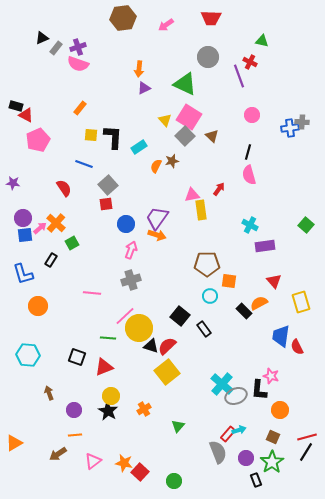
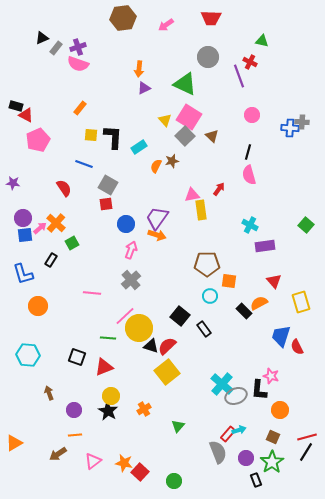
blue cross at (290, 128): rotated 12 degrees clockwise
gray square at (108, 185): rotated 18 degrees counterclockwise
gray cross at (131, 280): rotated 24 degrees counterclockwise
blue trapezoid at (281, 336): rotated 10 degrees clockwise
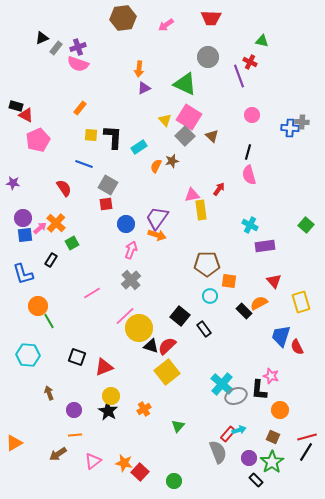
pink line at (92, 293): rotated 36 degrees counterclockwise
green line at (108, 338): moved 59 px left, 17 px up; rotated 56 degrees clockwise
purple circle at (246, 458): moved 3 px right
black rectangle at (256, 480): rotated 24 degrees counterclockwise
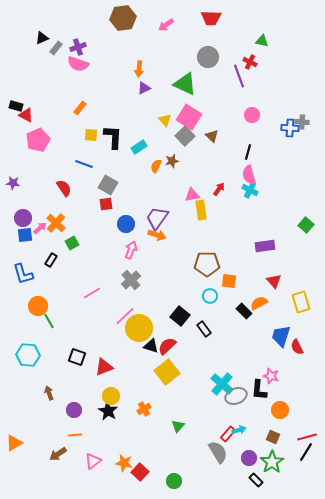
cyan cross at (250, 225): moved 35 px up
gray semicircle at (218, 452): rotated 10 degrees counterclockwise
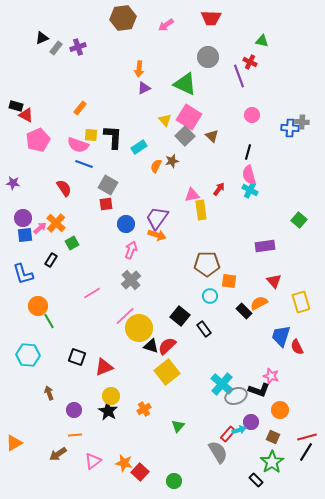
pink semicircle at (78, 64): moved 81 px down
green square at (306, 225): moved 7 px left, 5 px up
black L-shape at (259, 390): rotated 75 degrees counterclockwise
purple circle at (249, 458): moved 2 px right, 36 px up
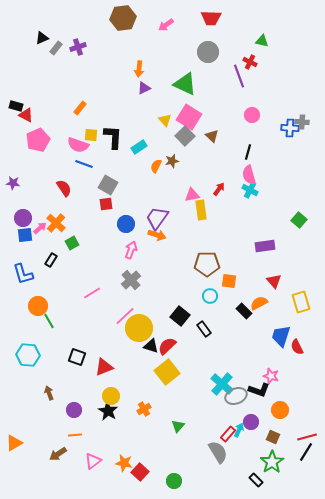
gray circle at (208, 57): moved 5 px up
cyan arrow at (239, 430): rotated 48 degrees counterclockwise
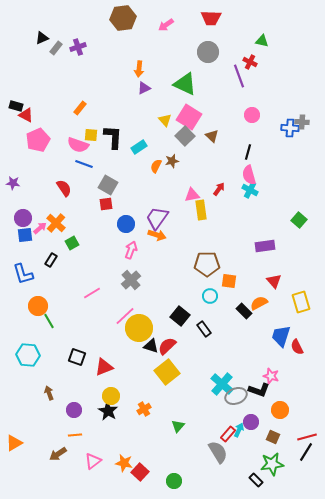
green star at (272, 462): moved 2 px down; rotated 25 degrees clockwise
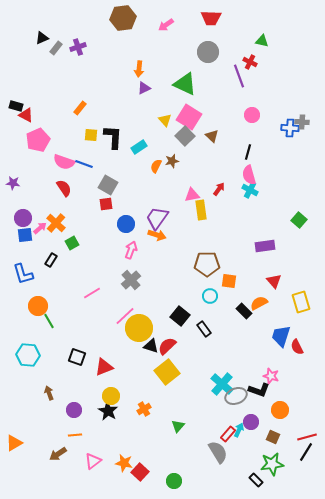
pink semicircle at (78, 145): moved 14 px left, 17 px down
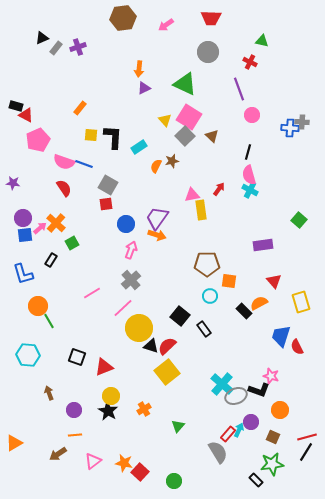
purple line at (239, 76): moved 13 px down
purple rectangle at (265, 246): moved 2 px left, 1 px up
pink line at (125, 316): moved 2 px left, 8 px up
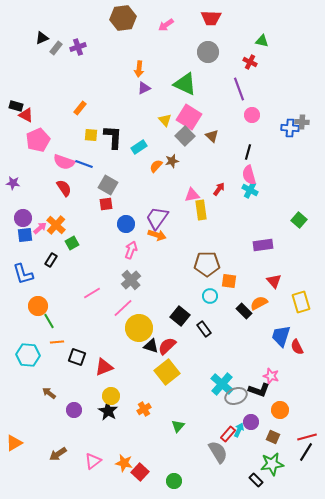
orange semicircle at (156, 166): rotated 16 degrees clockwise
orange cross at (56, 223): moved 2 px down
brown arrow at (49, 393): rotated 32 degrees counterclockwise
orange line at (75, 435): moved 18 px left, 93 px up
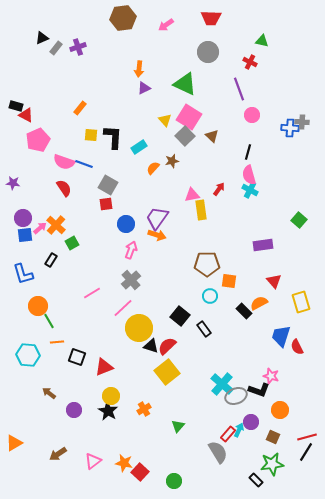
orange semicircle at (156, 166): moved 3 px left, 2 px down
